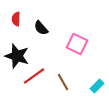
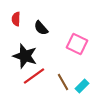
black star: moved 8 px right
cyan rectangle: moved 15 px left
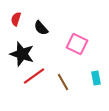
red semicircle: rotated 16 degrees clockwise
black star: moved 3 px left, 2 px up
cyan rectangle: moved 14 px right, 8 px up; rotated 56 degrees counterclockwise
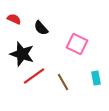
red semicircle: moved 2 px left; rotated 96 degrees clockwise
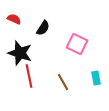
black semicircle: moved 2 px right; rotated 105 degrees counterclockwise
black star: moved 2 px left, 1 px up
red line: moved 5 px left; rotated 65 degrees counterclockwise
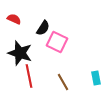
pink square: moved 20 px left, 2 px up
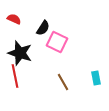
red line: moved 14 px left
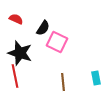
red semicircle: moved 2 px right
brown line: rotated 24 degrees clockwise
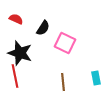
pink square: moved 8 px right, 1 px down
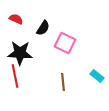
black star: rotated 15 degrees counterclockwise
cyan rectangle: moved 1 px right, 2 px up; rotated 40 degrees counterclockwise
